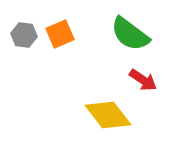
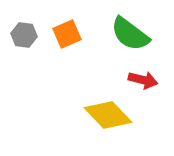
orange square: moved 7 px right
red arrow: rotated 20 degrees counterclockwise
yellow diamond: rotated 6 degrees counterclockwise
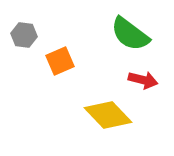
orange square: moved 7 px left, 27 px down
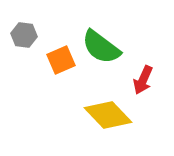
green semicircle: moved 29 px left, 13 px down
orange square: moved 1 px right, 1 px up
red arrow: rotated 100 degrees clockwise
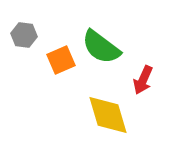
yellow diamond: rotated 27 degrees clockwise
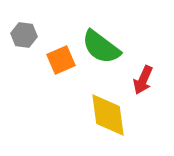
yellow diamond: rotated 9 degrees clockwise
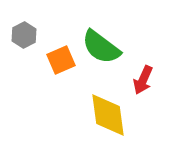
gray hexagon: rotated 25 degrees clockwise
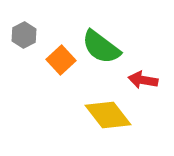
orange square: rotated 20 degrees counterclockwise
red arrow: rotated 76 degrees clockwise
yellow diamond: rotated 30 degrees counterclockwise
